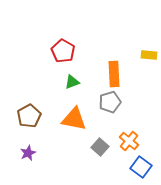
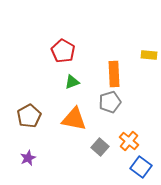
purple star: moved 5 px down
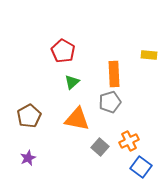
green triangle: rotated 21 degrees counterclockwise
orange triangle: moved 3 px right
orange cross: rotated 24 degrees clockwise
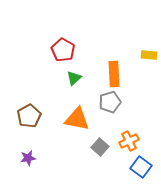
red pentagon: moved 1 px up
green triangle: moved 2 px right, 4 px up
purple star: rotated 14 degrees clockwise
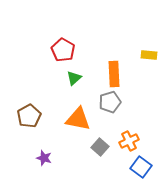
orange triangle: moved 1 px right
purple star: moved 16 px right; rotated 28 degrees clockwise
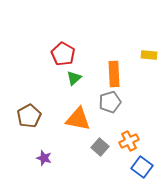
red pentagon: moved 4 px down
blue square: moved 1 px right
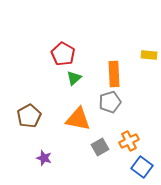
gray square: rotated 18 degrees clockwise
